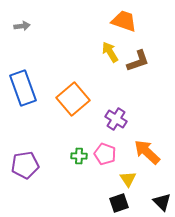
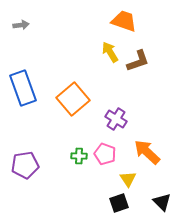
gray arrow: moved 1 px left, 1 px up
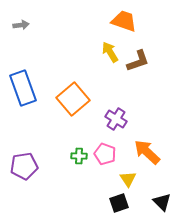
purple pentagon: moved 1 px left, 1 px down
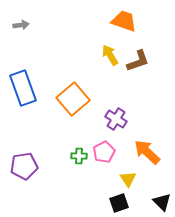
yellow arrow: moved 3 px down
pink pentagon: moved 1 px left, 2 px up; rotated 25 degrees clockwise
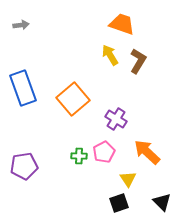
orange trapezoid: moved 2 px left, 3 px down
brown L-shape: rotated 40 degrees counterclockwise
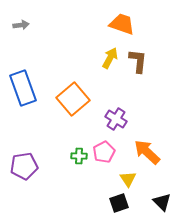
yellow arrow: moved 3 px down; rotated 60 degrees clockwise
brown L-shape: rotated 25 degrees counterclockwise
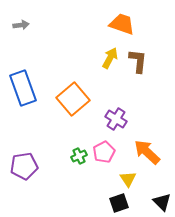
green cross: rotated 28 degrees counterclockwise
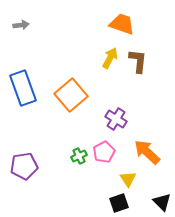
orange square: moved 2 px left, 4 px up
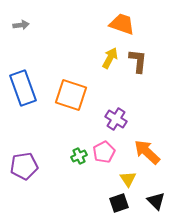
orange square: rotated 32 degrees counterclockwise
black triangle: moved 6 px left, 1 px up
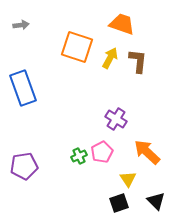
orange square: moved 6 px right, 48 px up
pink pentagon: moved 2 px left
